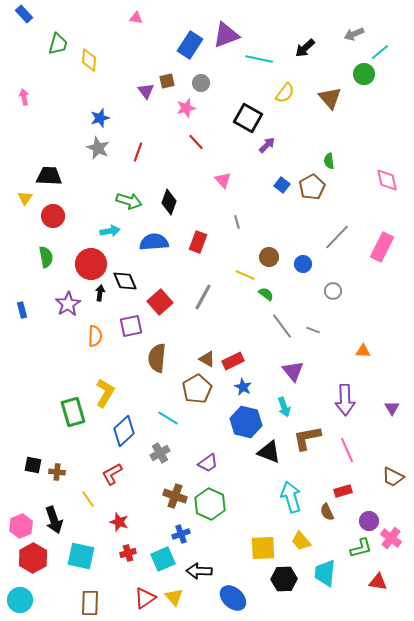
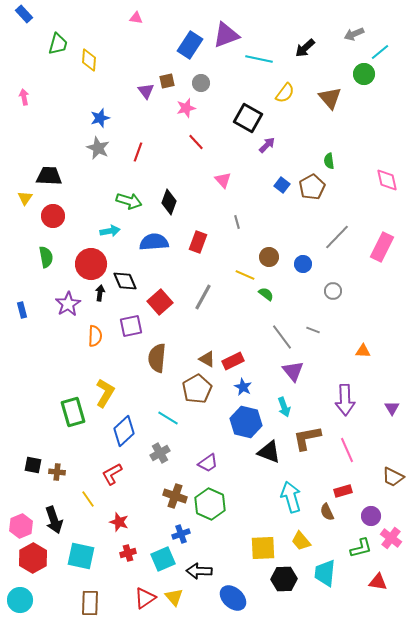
gray line at (282, 326): moved 11 px down
purple circle at (369, 521): moved 2 px right, 5 px up
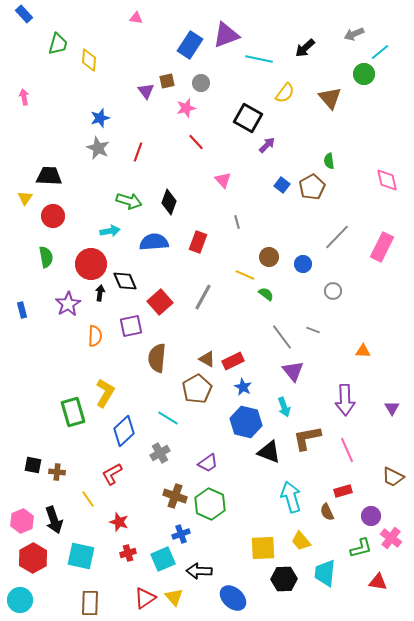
pink hexagon at (21, 526): moved 1 px right, 5 px up
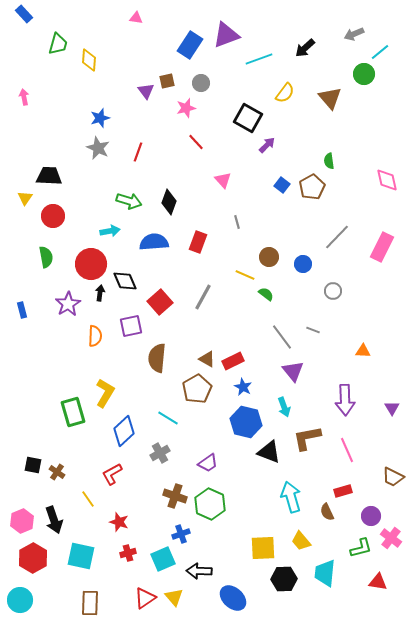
cyan line at (259, 59): rotated 32 degrees counterclockwise
brown cross at (57, 472): rotated 28 degrees clockwise
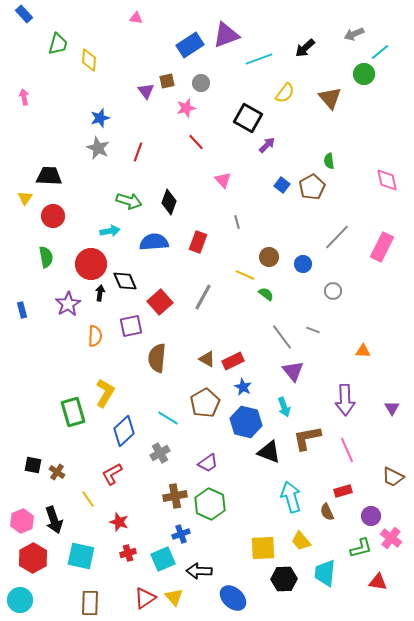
blue rectangle at (190, 45): rotated 24 degrees clockwise
brown pentagon at (197, 389): moved 8 px right, 14 px down
brown cross at (175, 496): rotated 30 degrees counterclockwise
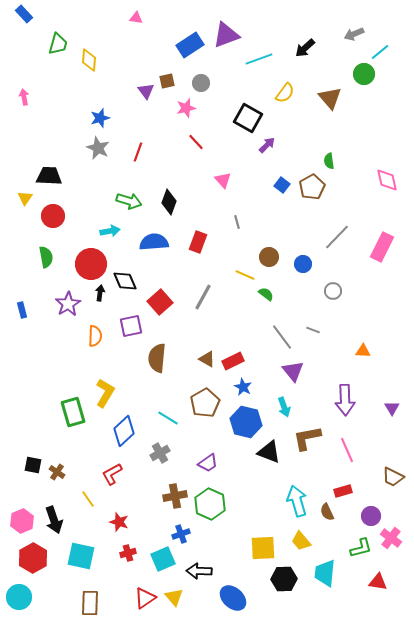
cyan arrow at (291, 497): moved 6 px right, 4 px down
cyan circle at (20, 600): moved 1 px left, 3 px up
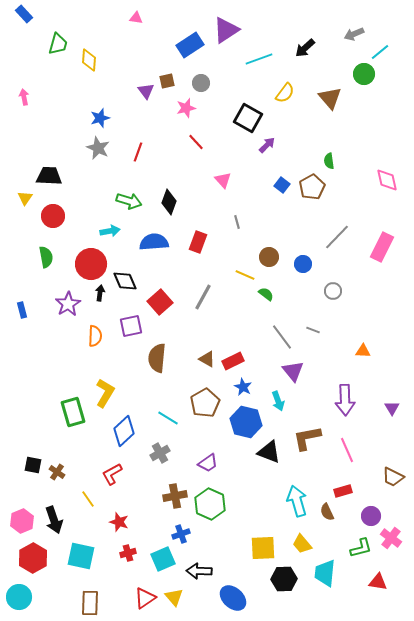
purple triangle at (226, 35): moved 5 px up; rotated 12 degrees counterclockwise
cyan arrow at (284, 407): moved 6 px left, 6 px up
yellow trapezoid at (301, 541): moved 1 px right, 3 px down
